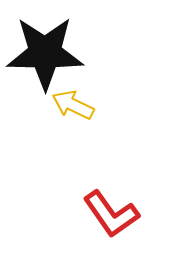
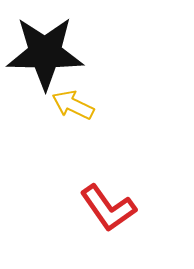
red L-shape: moved 3 px left, 6 px up
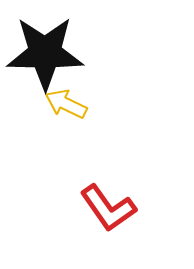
yellow arrow: moved 7 px left, 1 px up
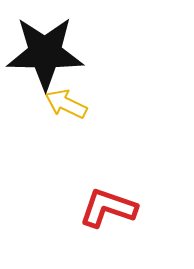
red L-shape: rotated 144 degrees clockwise
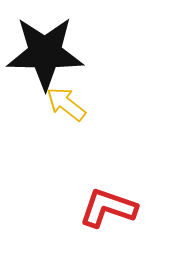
yellow arrow: rotated 12 degrees clockwise
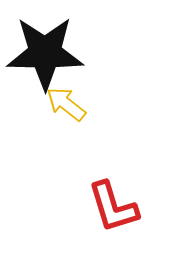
red L-shape: moved 5 px right, 1 px up; rotated 126 degrees counterclockwise
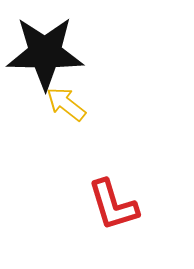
red L-shape: moved 2 px up
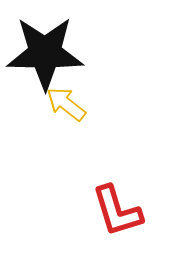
red L-shape: moved 4 px right, 6 px down
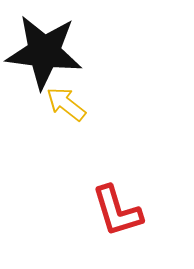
black star: moved 1 px left, 1 px up; rotated 6 degrees clockwise
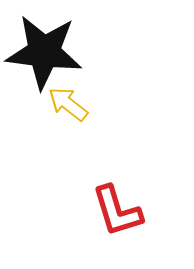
yellow arrow: moved 2 px right
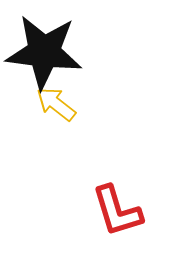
yellow arrow: moved 12 px left
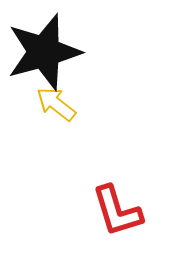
black star: rotated 22 degrees counterclockwise
